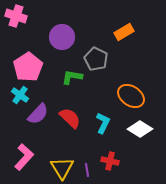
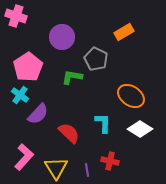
red semicircle: moved 1 px left, 15 px down
cyan L-shape: rotated 25 degrees counterclockwise
yellow triangle: moved 6 px left
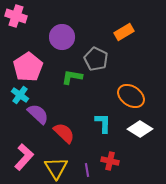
purple semicircle: rotated 90 degrees counterclockwise
red semicircle: moved 5 px left
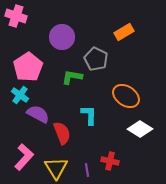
orange ellipse: moved 5 px left
purple semicircle: rotated 15 degrees counterclockwise
cyan L-shape: moved 14 px left, 8 px up
red semicircle: moved 2 px left; rotated 25 degrees clockwise
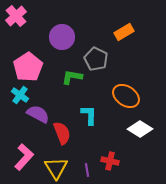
pink cross: rotated 30 degrees clockwise
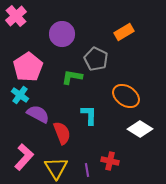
purple circle: moved 3 px up
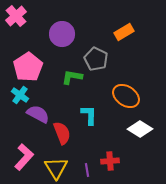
red cross: rotated 18 degrees counterclockwise
